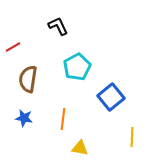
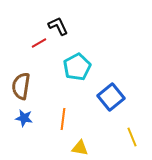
red line: moved 26 px right, 4 px up
brown semicircle: moved 7 px left, 7 px down
yellow line: rotated 24 degrees counterclockwise
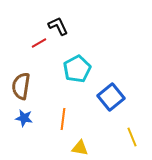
cyan pentagon: moved 2 px down
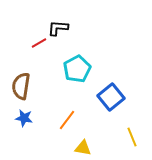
black L-shape: moved 2 px down; rotated 60 degrees counterclockwise
orange line: moved 4 px right, 1 px down; rotated 30 degrees clockwise
yellow triangle: moved 3 px right
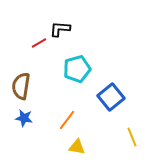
black L-shape: moved 2 px right, 1 px down
cyan pentagon: rotated 12 degrees clockwise
yellow triangle: moved 6 px left, 1 px up
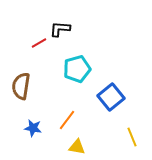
blue star: moved 9 px right, 10 px down
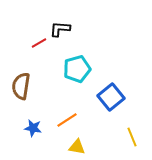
orange line: rotated 20 degrees clockwise
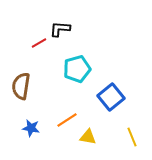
blue star: moved 2 px left
yellow triangle: moved 11 px right, 10 px up
